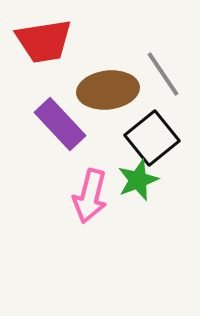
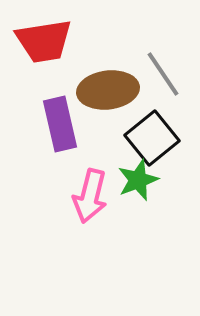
purple rectangle: rotated 30 degrees clockwise
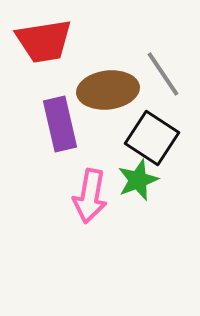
black square: rotated 18 degrees counterclockwise
pink arrow: rotated 4 degrees counterclockwise
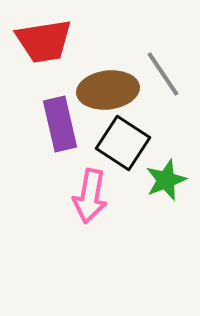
black square: moved 29 px left, 5 px down
green star: moved 28 px right
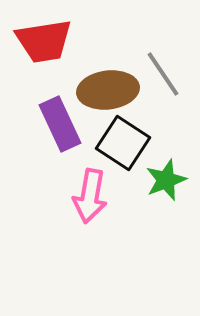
purple rectangle: rotated 12 degrees counterclockwise
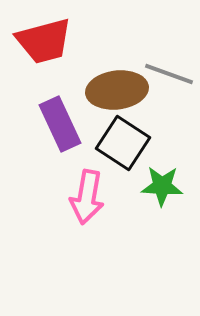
red trapezoid: rotated 6 degrees counterclockwise
gray line: moved 6 px right; rotated 36 degrees counterclockwise
brown ellipse: moved 9 px right
green star: moved 4 px left, 6 px down; rotated 24 degrees clockwise
pink arrow: moved 3 px left, 1 px down
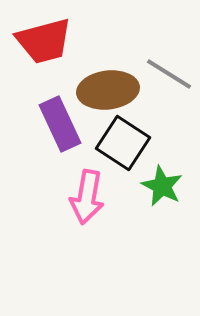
gray line: rotated 12 degrees clockwise
brown ellipse: moved 9 px left
green star: rotated 24 degrees clockwise
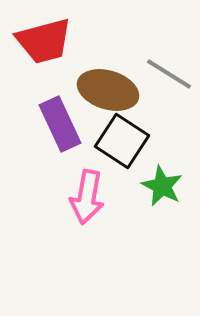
brown ellipse: rotated 24 degrees clockwise
black square: moved 1 px left, 2 px up
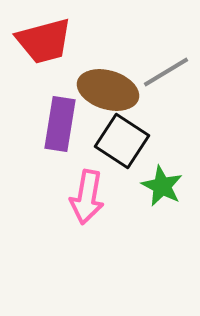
gray line: moved 3 px left, 2 px up; rotated 63 degrees counterclockwise
purple rectangle: rotated 34 degrees clockwise
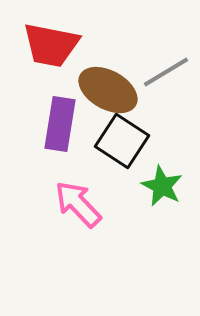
red trapezoid: moved 7 px right, 4 px down; rotated 26 degrees clockwise
brown ellipse: rotated 12 degrees clockwise
pink arrow: moved 9 px left, 7 px down; rotated 126 degrees clockwise
